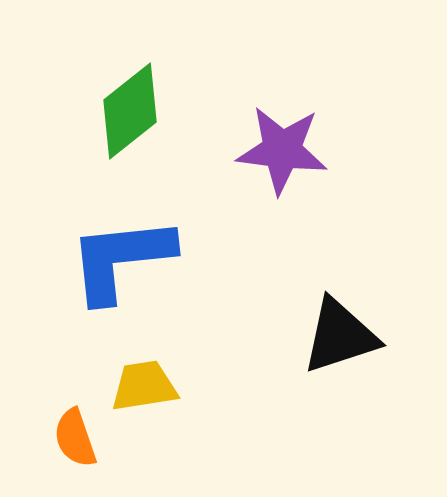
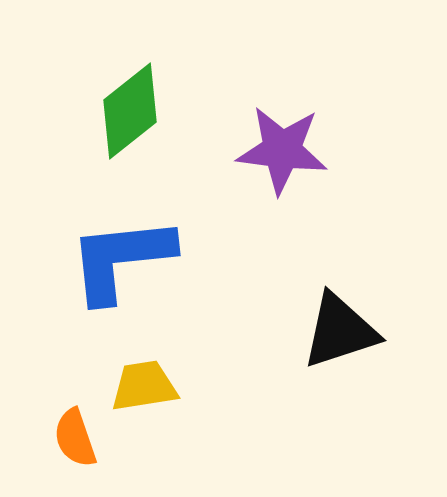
black triangle: moved 5 px up
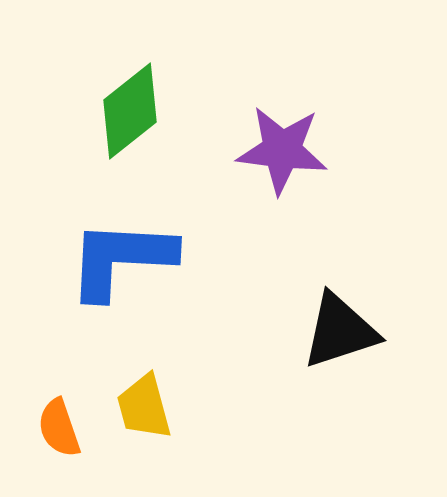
blue L-shape: rotated 9 degrees clockwise
yellow trapezoid: moved 21 px down; rotated 96 degrees counterclockwise
orange semicircle: moved 16 px left, 10 px up
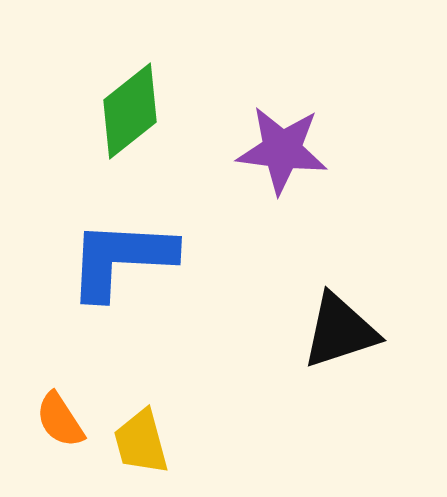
yellow trapezoid: moved 3 px left, 35 px down
orange semicircle: moved 1 px right, 8 px up; rotated 14 degrees counterclockwise
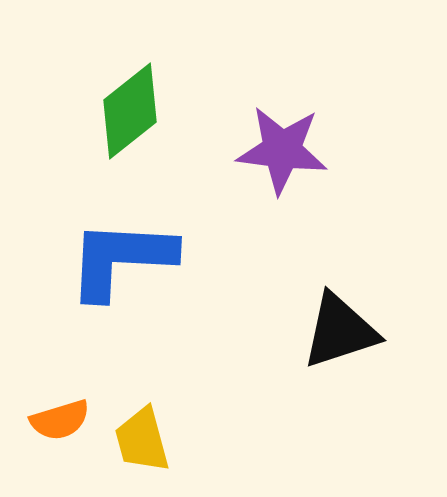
orange semicircle: rotated 74 degrees counterclockwise
yellow trapezoid: moved 1 px right, 2 px up
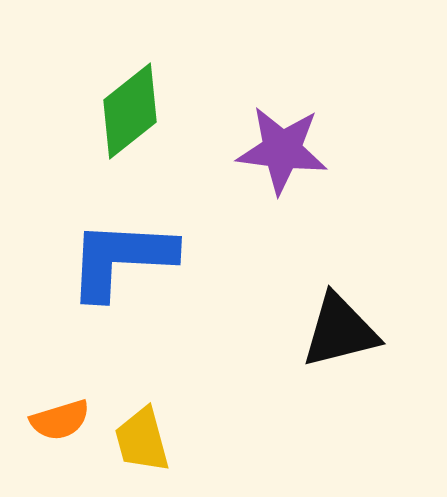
black triangle: rotated 4 degrees clockwise
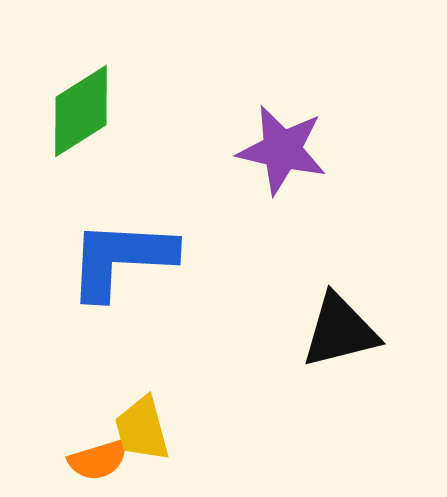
green diamond: moved 49 px left; rotated 6 degrees clockwise
purple star: rotated 6 degrees clockwise
orange semicircle: moved 38 px right, 40 px down
yellow trapezoid: moved 11 px up
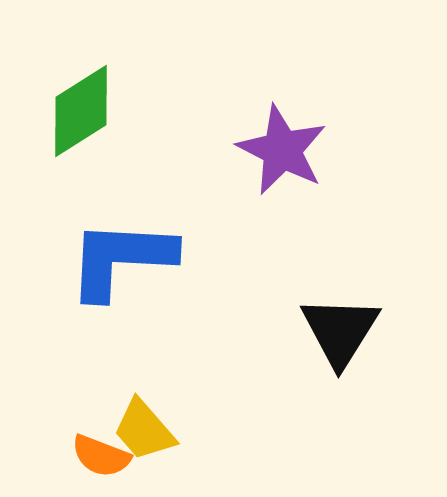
purple star: rotated 14 degrees clockwise
black triangle: rotated 44 degrees counterclockwise
yellow trapezoid: moved 2 px right, 1 px down; rotated 26 degrees counterclockwise
orange semicircle: moved 3 px right, 4 px up; rotated 38 degrees clockwise
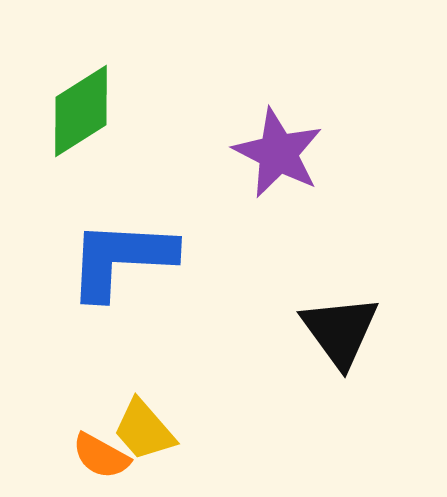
purple star: moved 4 px left, 3 px down
black triangle: rotated 8 degrees counterclockwise
orange semicircle: rotated 8 degrees clockwise
